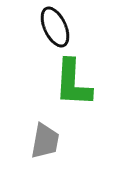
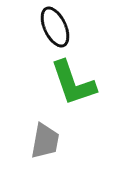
green L-shape: rotated 22 degrees counterclockwise
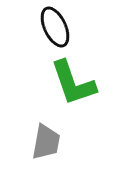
gray trapezoid: moved 1 px right, 1 px down
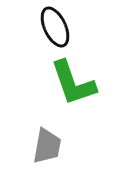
gray trapezoid: moved 1 px right, 4 px down
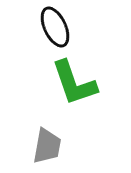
green L-shape: moved 1 px right
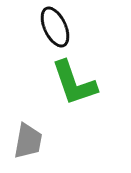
gray trapezoid: moved 19 px left, 5 px up
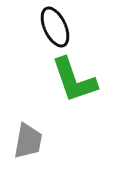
green L-shape: moved 3 px up
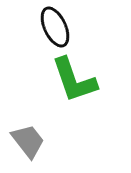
gray trapezoid: rotated 48 degrees counterclockwise
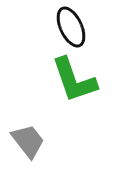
black ellipse: moved 16 px right
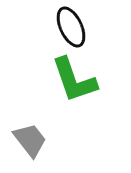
gray trapezoid: moved 2 px right, 1 px up
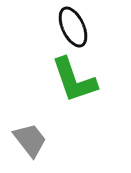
black ellipse: moved 2 px right
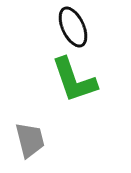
gray trapezoid: rotated 24 degrees clockwise
